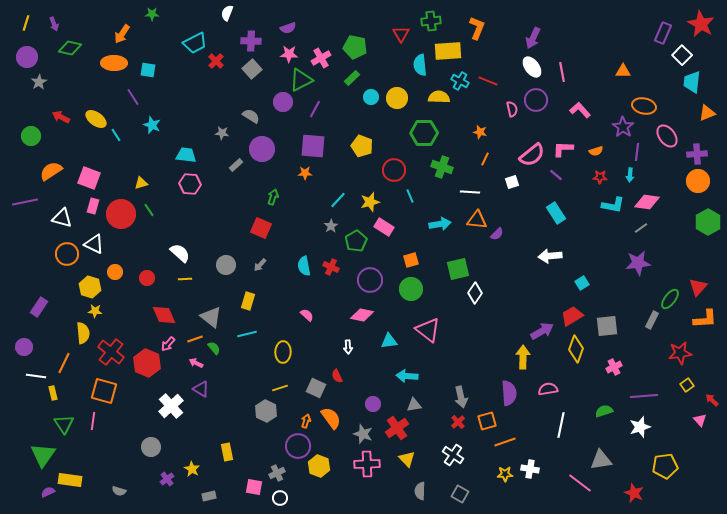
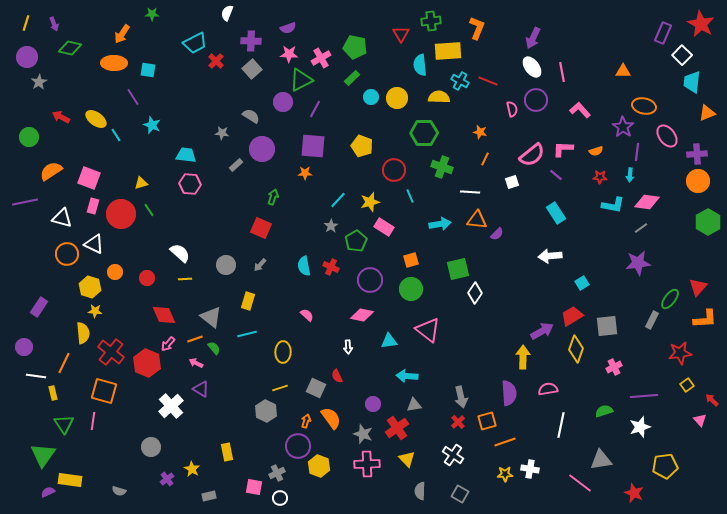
green circle at (31, 136): moved 2 px left, 1 px down
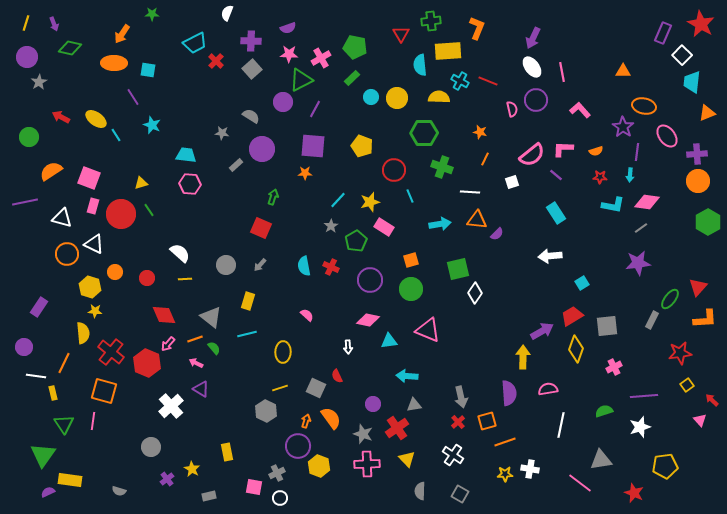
pink diamond at (362, 315): moved 6 px right, 5 px down
pink triangle at (428, 330): rotated 16 degrees counterclockwise
